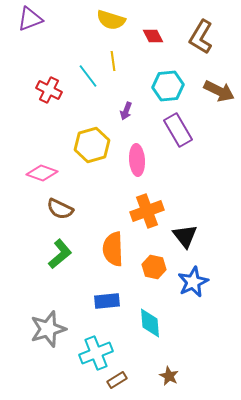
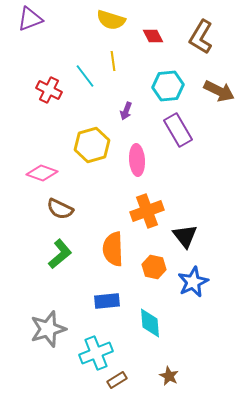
cyan line: moved 3 px left
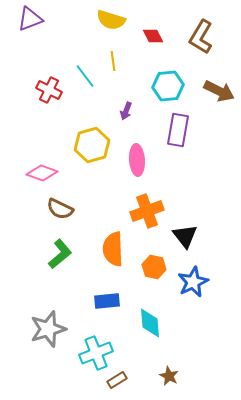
purple rectangle: rotated 40 degrees clockwise
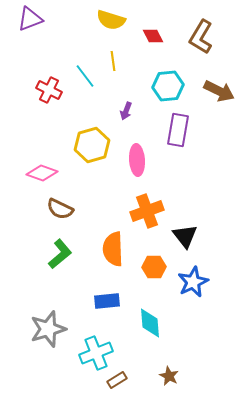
orange hexagon: rotated 15 degrees counterclockwise
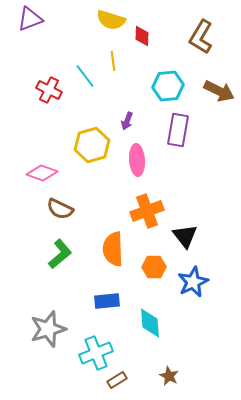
red diamond: moved 11 px left; rotated 30 degrees clockwise
purple arrow: moved 1 px right, 10 px down
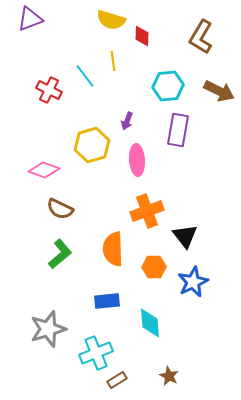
pink diamond: moved 2 px right, 3 px up
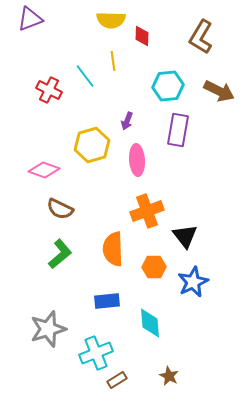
yellow semicircle: rotated 16 degrees counterclockwise
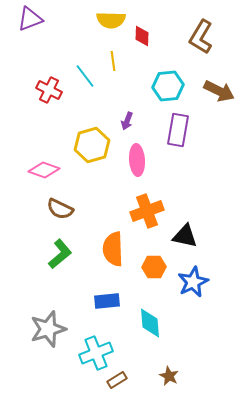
black triangle: rotated 40 degrees counterclockwise
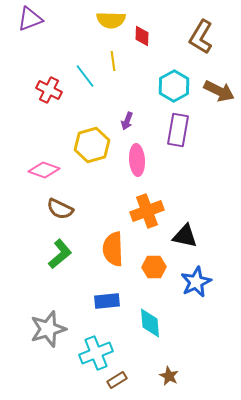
cyan hexagon: moved 6 px right; rotated 24 degrees counterclockwise
blue star: moved 3 px right
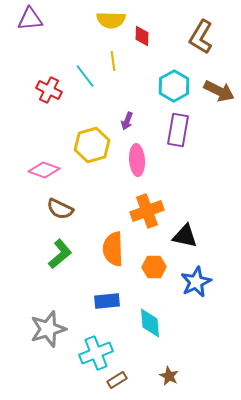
purple triangle: rotated 16 degrees clockwise
